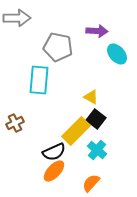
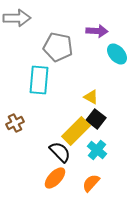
black semicircle: moved 6 px right; rotated 110 degrees counterclockwise
orange ellipse: moved 1 px right, 7 px down
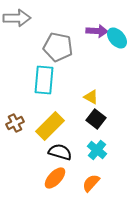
cyan ellipse: moved 16 px up
cyan rectangle: moved 5 px right
yellow rectangle: moved 26 px left, 5 px up
black semicircle: rotated 30 degrees counterclockwise
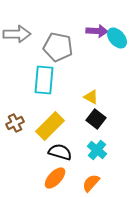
gray arrow: moved 16 px down
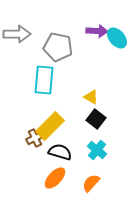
brown cross: moved 20 px right, 15 px down
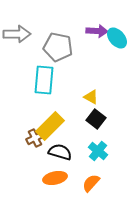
cyan cross: moved 1 px right, 1 px down
orange ellipse: rotated 35 degrees clockwise
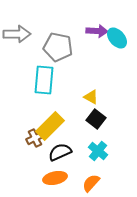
black semicircle: rotated 40 degrees counterclockwise
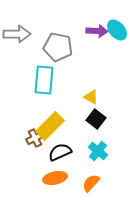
cyan ellipse: moved 8 px up
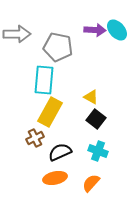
purple arrow: moved 2 px left, 1 px up
yellow rectangle: moved 14 px up; rotated 16 degrees counterclockwise
cyan cross: rotated 18 degrees counterclockwise
